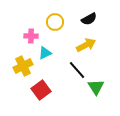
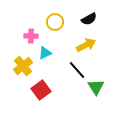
yellow cross: rotated 12 degrees counterclockwise
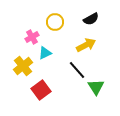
black semicircle: moved 2 px right
pink cross: moved 1 px right, 1 px down; rotated 32 degrees counterclockwise
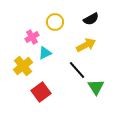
red square: moved 2 px down
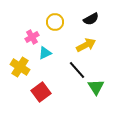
yellow cross: moved 3 px left, 1 px down; rotated 18 degrees counterclockwise
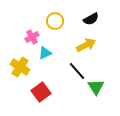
yellow circle: moved 1 px up
black line: moved 1 px down
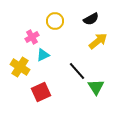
yellow arrow: moved 12 px right, 4 px up; rotated 12 degrees counterclockwise
cyan triangle: moved 2 px left, 2 px down
red square: rotated 12 degrees clockwise
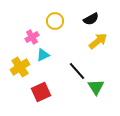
yellow cross: rotated 24 degrees clockwise
